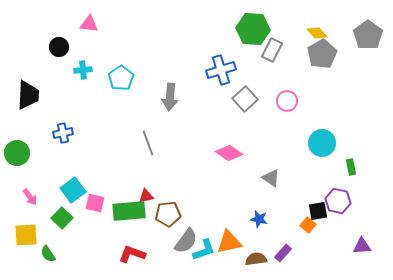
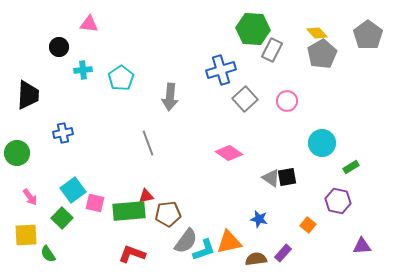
green rectangle at (351, 167): rotated 70 degrees clockwise
black square at (318, 211): moved 31 px left, 34 px up
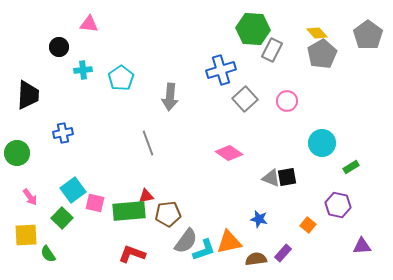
gray triangle at (271, 178): rotated 12 degrees counterclockwise
purple hexagon at (338, 201): moved 4 px down
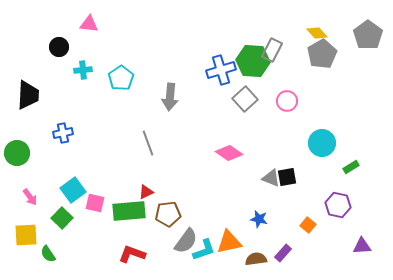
green hexagon at (253, 29): moved 32 px down
red triangle at (146, 196): moved 4 px up; rotated 14 degrees counterclockwise
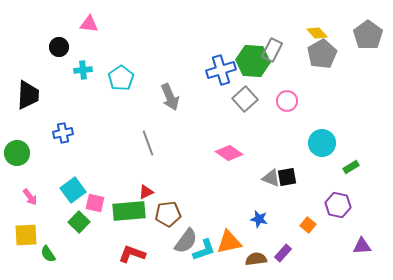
gray arrow at (170, 97): rotated 28 degrees counterclockwise
green square at (62, 218): moved 17 px right, 4 px down
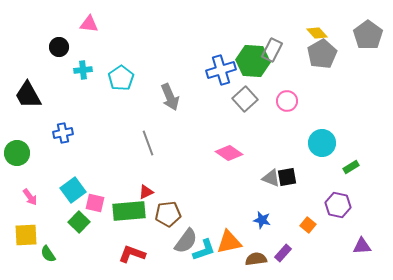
black trapezoid at (28, 95): rotated 148 degrees clockwise
blue star at (259, 219): moved 3 px right, 1 px down
